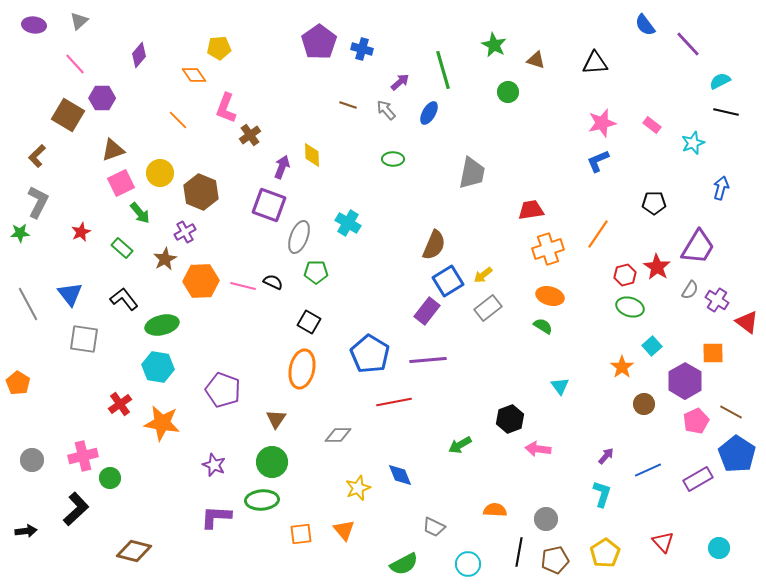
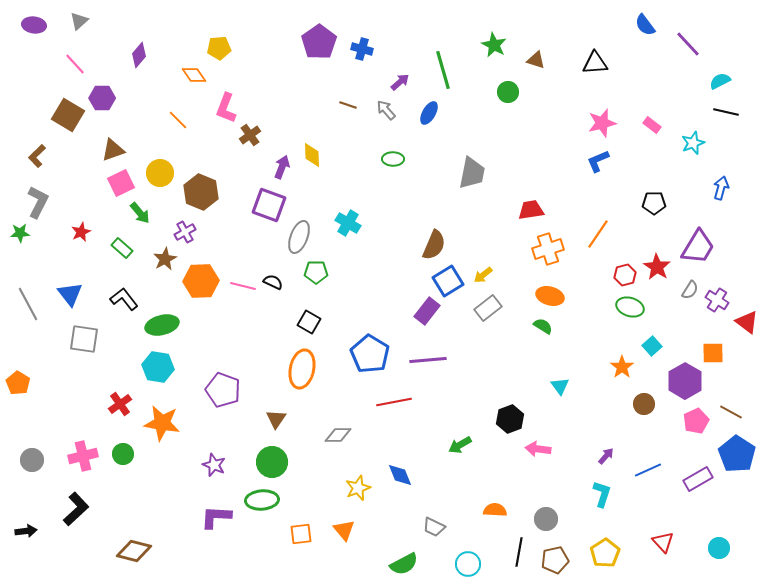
green circle at (110, 478): moved 13 px right, 24 px up
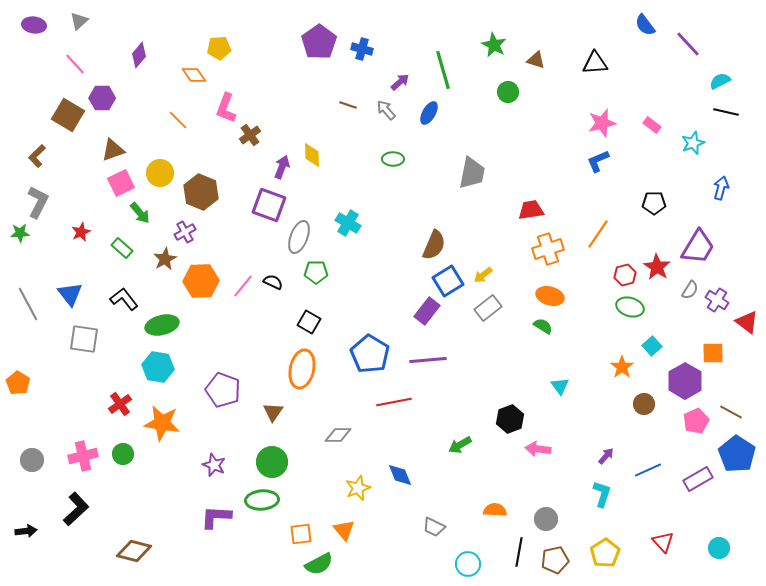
pink line at (243, 286): rotated 65 degrees counterclockwise
brown triangle at (276, 419): moved 3 px left, 7 px up
green semicircle at (404, 564): moved 85 px left
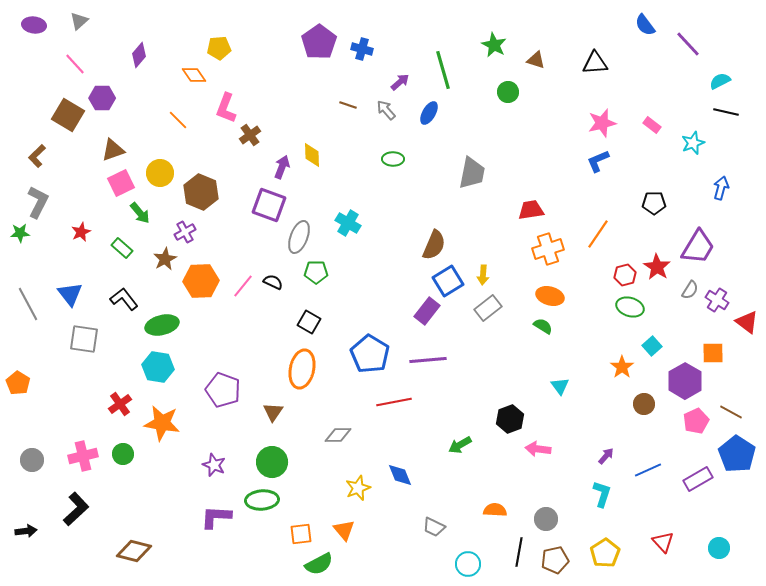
yellow arrow at (483, 275): rotated 48 degrees counterclockwise
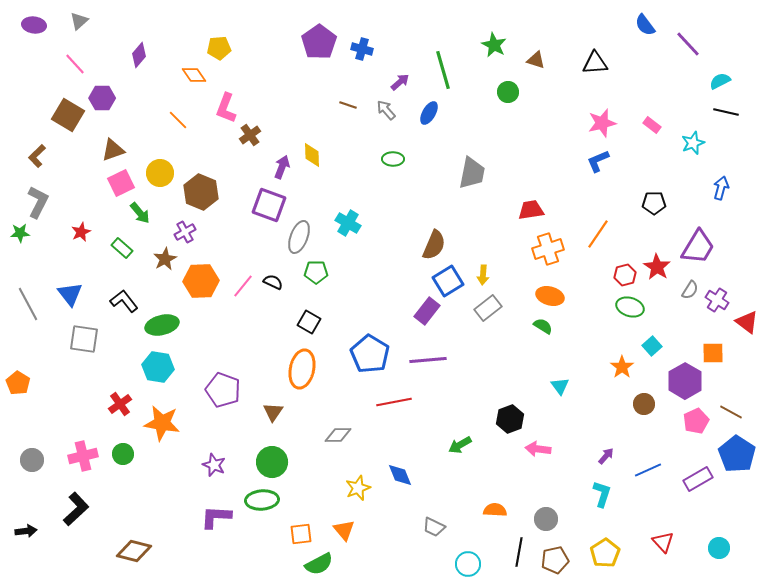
black L-shape at (124, 299): moved 2 px down
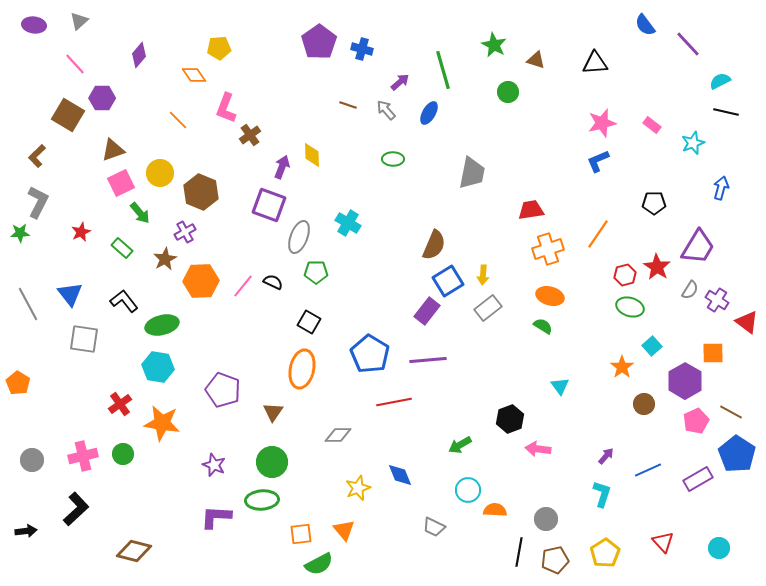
cyan circle at (468, 564): moved 74 px up
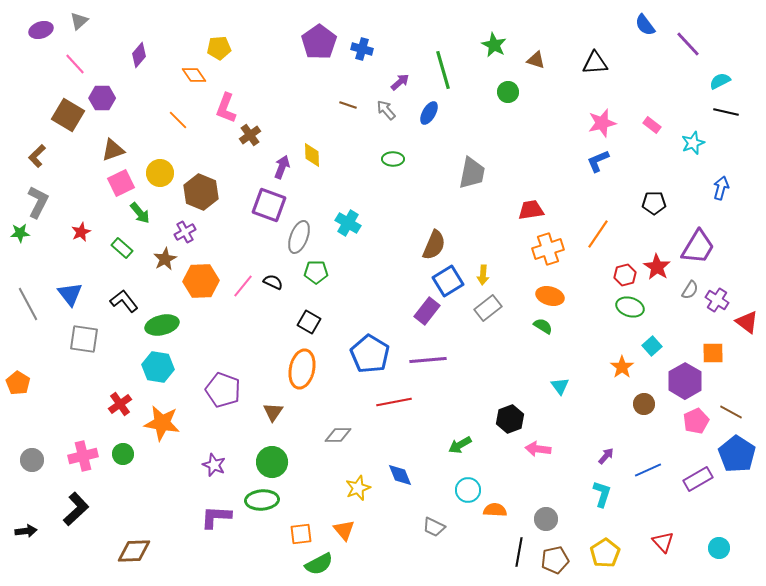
purple ellipse at (34, 25): moved 7 px right, 5 px down; rotated 25 degrees counterclockwise
brown diamond at (134, 551): rotated 16 degrees counterclockwise
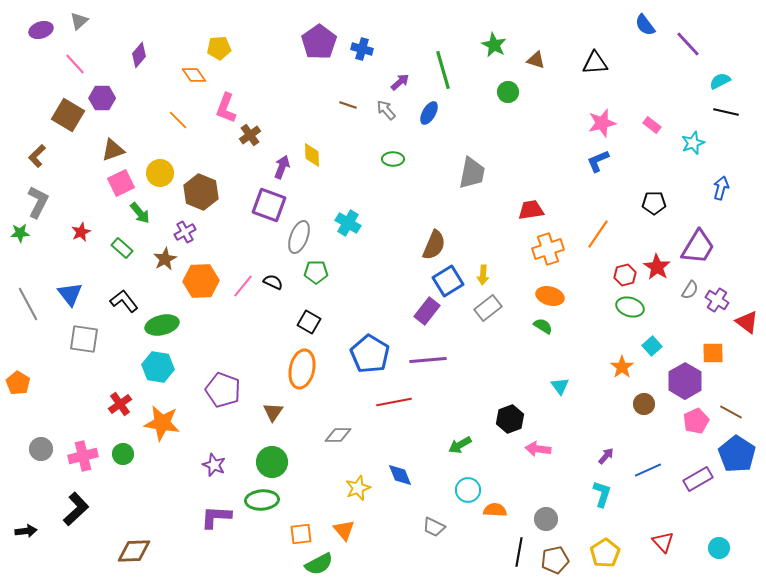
gray circle at (32, 460): moved 9 px right, 11 px up
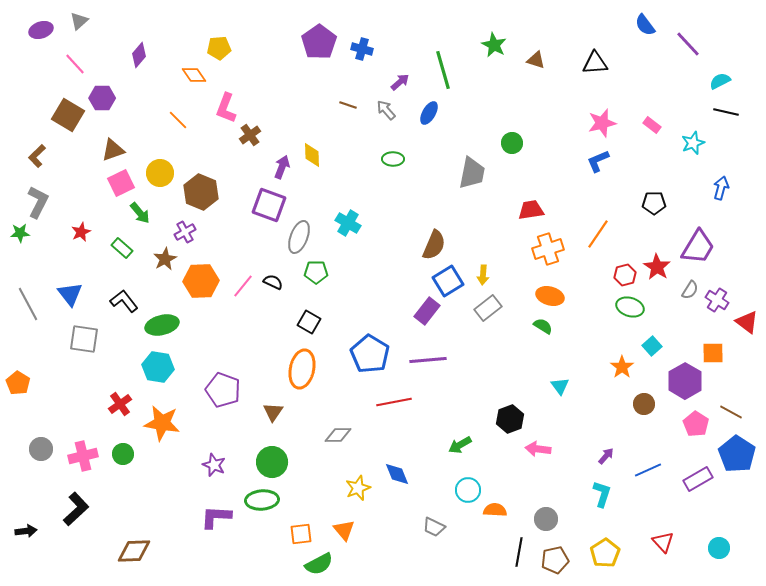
green circle at (508, 92): moved 4 px right, 51 px down
pink pentagon at (696, 421): moved 3 px down; rotated 15 degrees counterclockwise
blue diamond at (400, 475): moved 3 px left, 1 px up
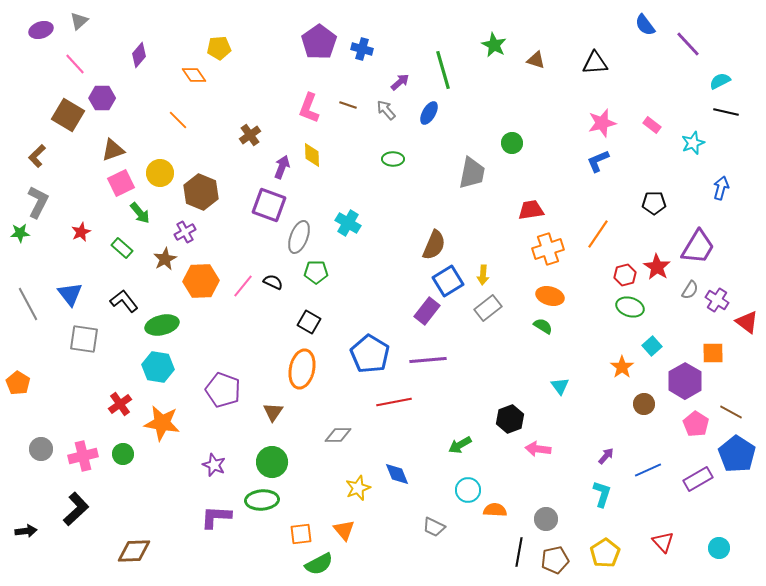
pink L-shape at (226, 108): moved 83 px right
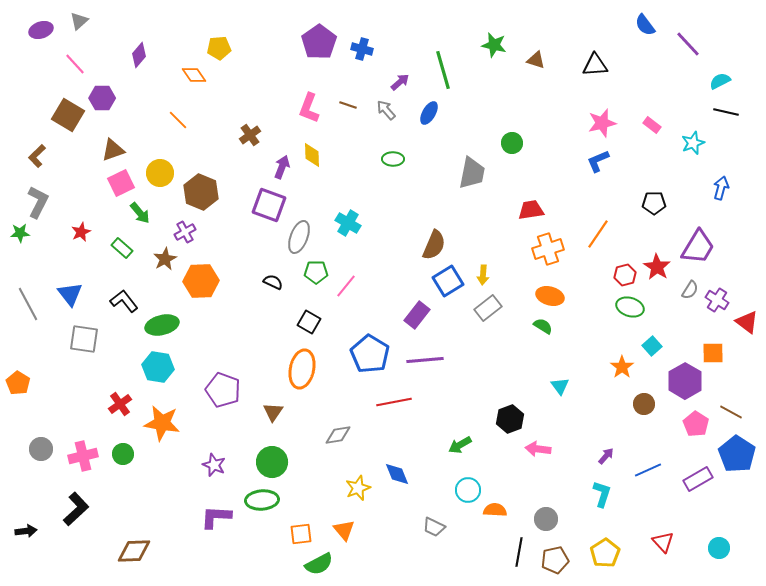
green star at (494, 45): rotated 15 degrees counterclockwise
black triangle at (595, 63): moved 2 px down
pink line at (243, 286): moved 103 px right
purple rectangle at (427, 311): moved 10 px left, 4 px down
purple line at (428, 360): moved 3 px left
gray diamond at (338, 435): rotated 8 degrees counterclockwise
